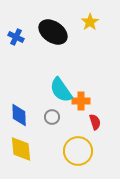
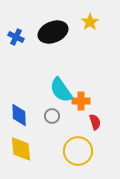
black ellipse: rotated 56 degrees counterclockwise
gray circle: moved 1 px up
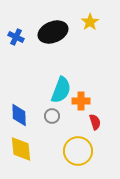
cyan semicircle: rotated 124 degrees counterclockwise
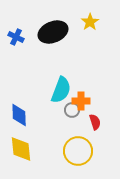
gray circle: moved 20 px right, 6 px up
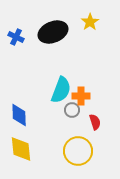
orange cross: moved 5 px up
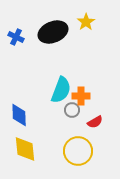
yellow star: moved 4 px left
red semicircle: rotated 77 degrees clockwise
yellow diamond: moved 4 px right
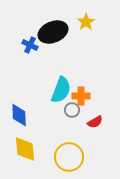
blue cross: moved 14 px right, 8 px down
yellow circle: moved 9 px left, 6 px down
